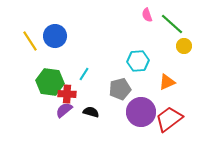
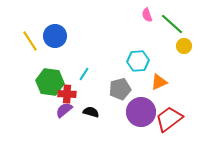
orange triangle: moved 8 px left
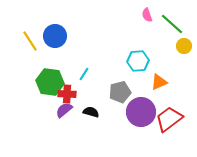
gray pentagon: moved 3 px down
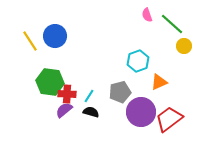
cyan hexagon: rotated 15 degrees counterclockwise
cyan line: moved 5 px right, 22 px down
